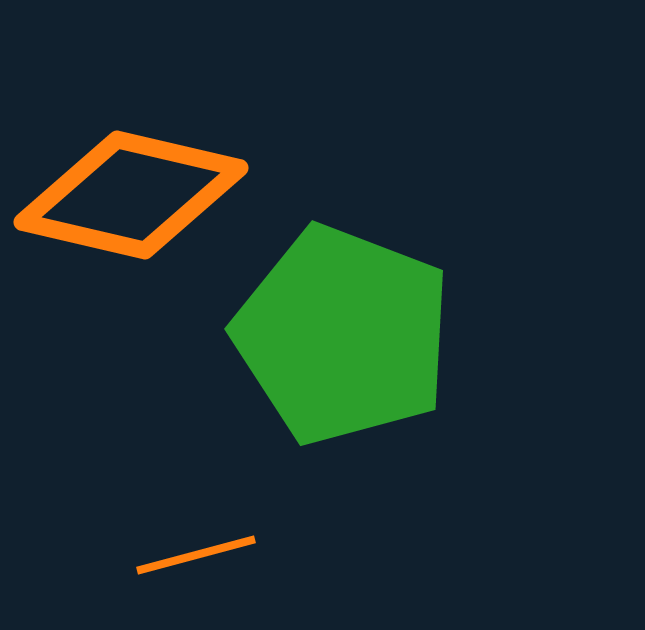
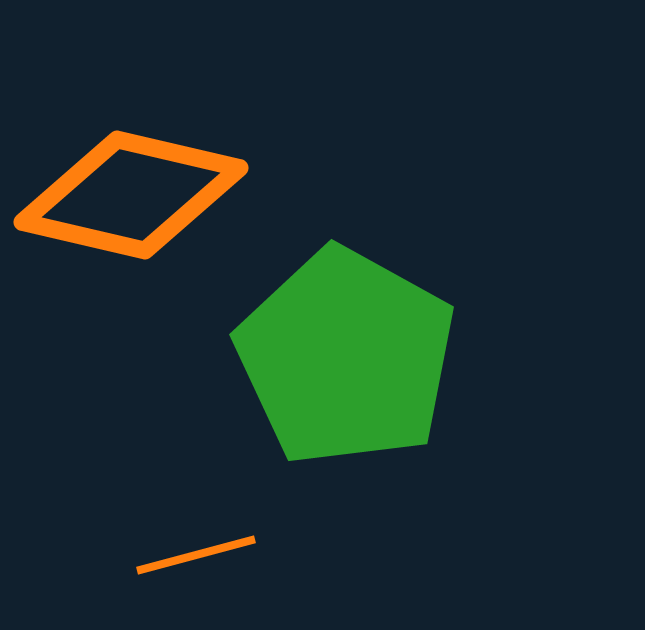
green pentagon: moved 3 px right, 22 px down; rotated 8 degrees clockwise
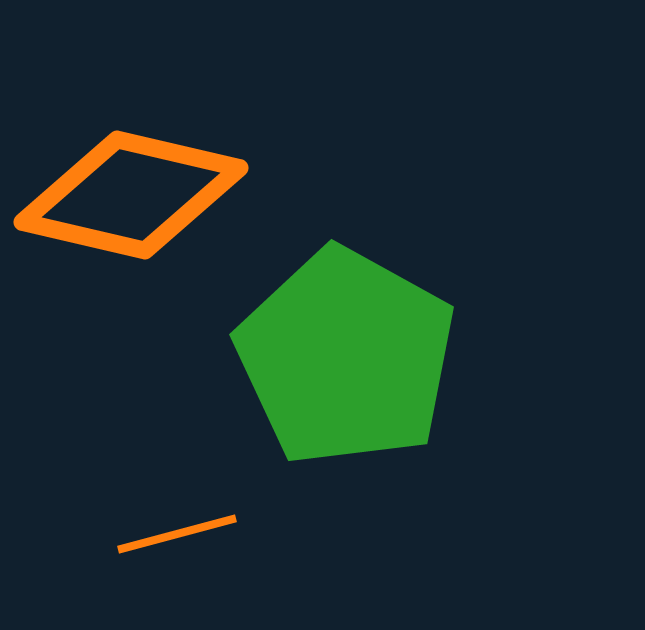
orange line: moved 19 px left, 21 px up
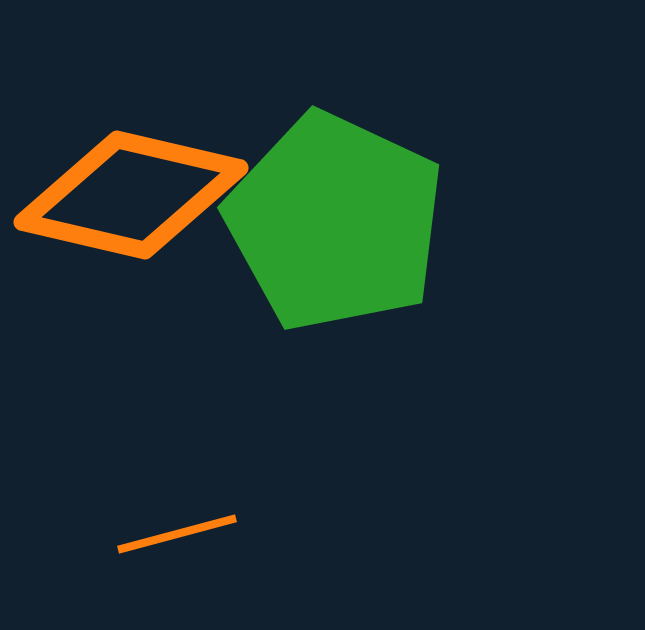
green pentagon: moved 11 px left, 135 px up; rotated 4 degrees counterclockwise
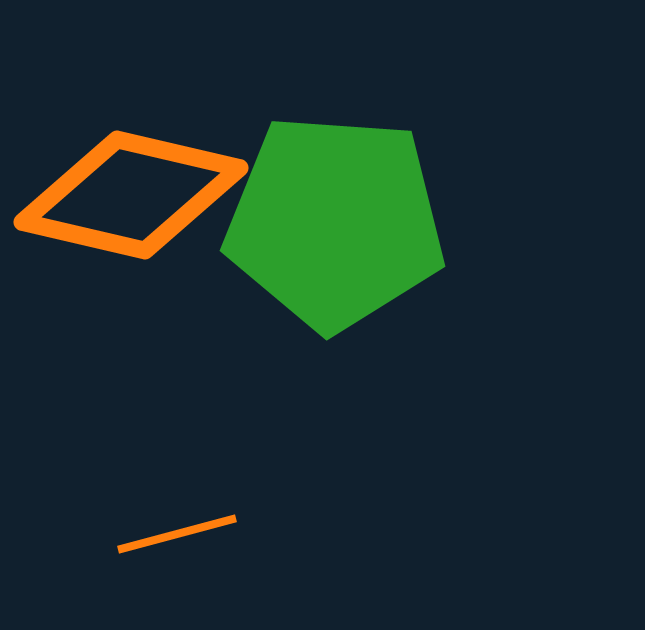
green pentagon: rotated 21 degrees counterclockwise
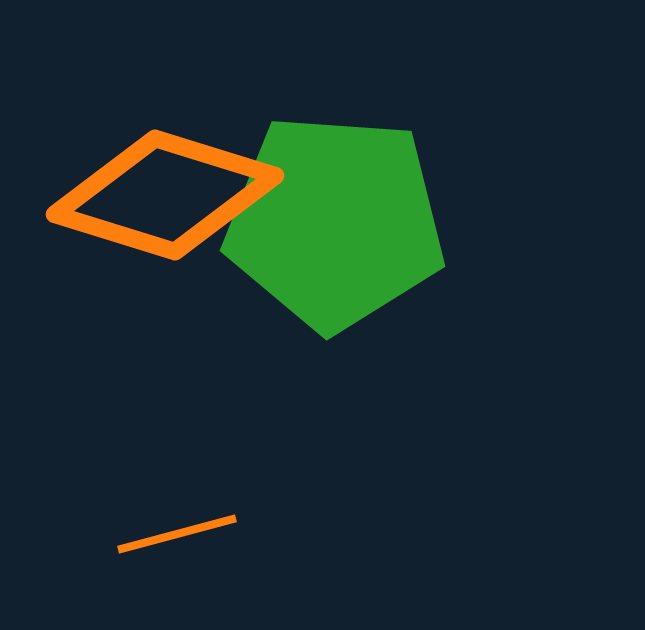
orange diamond: moved 34 px right; rotated 4 degrees clockwise
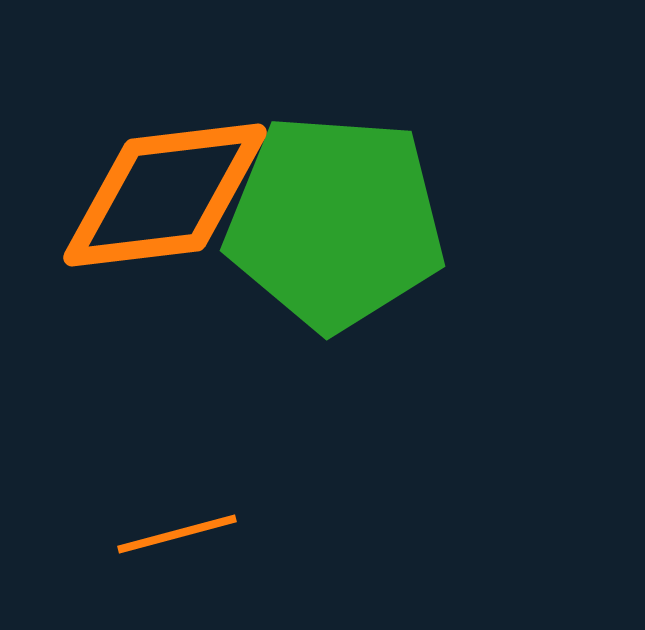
orange diamond: rotated 24 degrees counterclockwise
